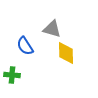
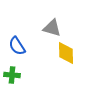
gray triangle: moved 1 px up
blue semicircle: moved 8 px left
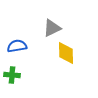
gray triangle: rotated 42 degrees counterclockwise
blue semicircle: rotated 114 degrees clockwise
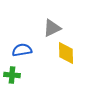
blue semicircle: moved 5 px right, 4 px down
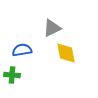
yellow diamond: rotated 10 degrees counterclockwise
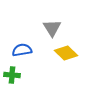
gray triangle: rotated 36 degrees counterclockwise
yellow diamond: rotated 35 degrees counterclockwise
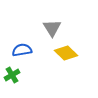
green cross: rotated 35 degrees counterclockwise
